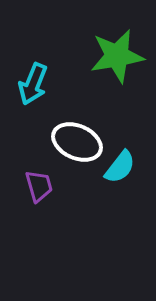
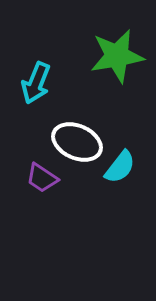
cyan arrow: moved 3 px right, 1 px up
purple trapezoid: moved 3 px right, 8 px up; rotated 140 degrees clockwise
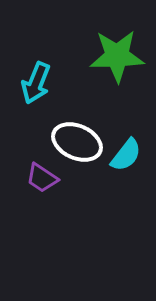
green star: rotated 8 degrees clockwise
cyan semicircle: moved 6 px right, 12 px up
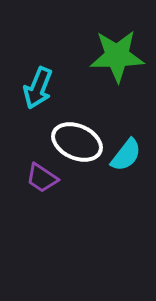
cyan arrow: moved 2 px right, 5 px down
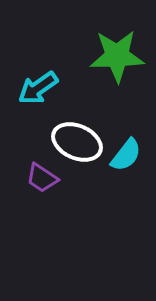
cyan arrow: rotated 33 degrees clockwise
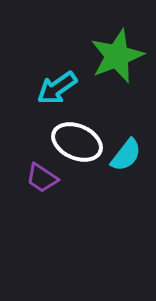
green star: rotated 20 degrees counterclockwise
cyan arrow: moved 19 px right
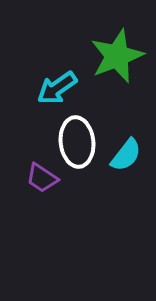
white ellipse: rotated 60 degrees clockwise
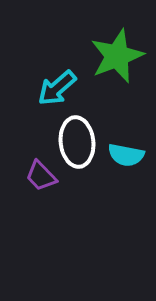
cyan arrow: rotated 6 degrees counterclockwise
cyan semicircle: rotated 63 degrees clockwise
purple trapezoid: moved 1 px left, 2 px up; rotated 12 degrees clockwise
